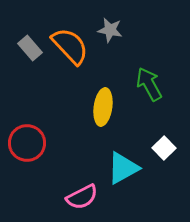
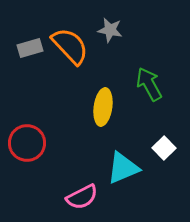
gray rectangle: rotated 65 degrees counterclockwise
cyan triangle: rotated 6 degrees clockwise
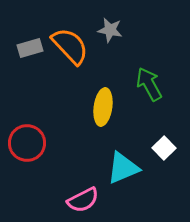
pink semicircle: moved 1 px right, 3 px down
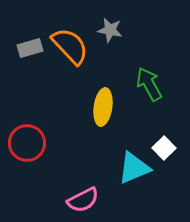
cyan triangle: moved 11 px right
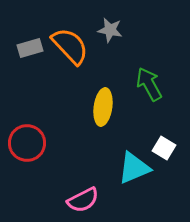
white square: rotated 15 degrees counterclockwise
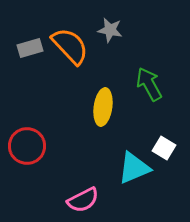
red circle: moved 3 px down
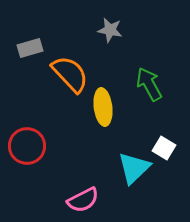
orange semicircle: moved 28 px down
yellow ellipse: rotated 15 degrees counterclockwise
cyan triangle: rotated 21 degrees counterclockwise
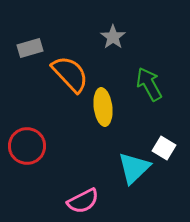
gray star: moved 3 px right, 7 px down; rotated 25 degrees clockwise
pink semicircle: moved 1 px down
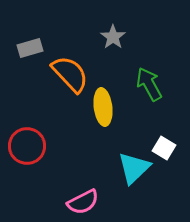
pink semicircle: moved 1 px down
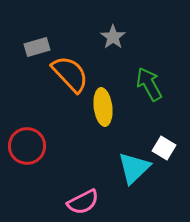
gray rectangle: moved 7 px right, 1 px up
